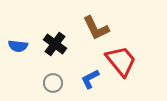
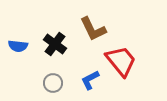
brown L-shape: moved 3 px left, 1 px down
blue L-shape: moved 1 px down
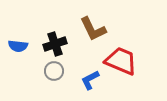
black cross: rotated 35 degrees clockwise
red trapezoid: rotated 28 degrees counterclockwise
gray circle: moved 1 px right, 12 px up
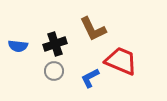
blue L-shape: moved 2 px up
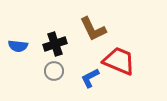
red trapezoid: moved 2 px left
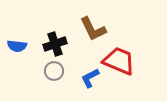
blue semicircle: moved 1 px left
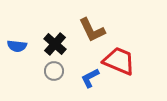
brown L-shape: moved 1 px left, 1 px down
black cross: rotated 30 degrees counterclockwise
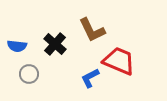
gray circle: moved 25 px left, 3 px down
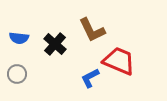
blue semicircle: moved 2 px right, 8 px up
gray circle: moved 12 px left
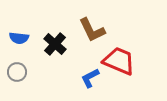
gray circle: moved 2 px up
